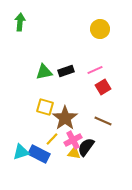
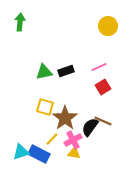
yellow circle: moved 8 px right, 3 px up
pink line: moved 4 px right, 3 px up
black semicircle: moved 4 px right, 20 px up
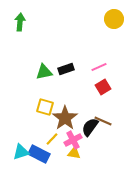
yellow circle: moved 6 px right, 7 px up
black rectangle: moved 2 px up
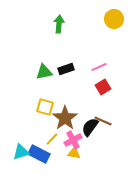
green arrow: moved 39 px right, 2 px down
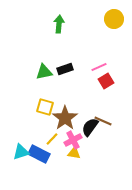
black rectangle: moved 1 px left
red square: moved 3 px right, 6 px up
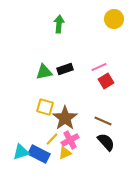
black semicircle: moved 16 px right, 15 px down; rotated 102 degrees clockwise
pink cross: moved 3 px left
yellow triangle: moved 9 px left; rotated 32 degrees counterclockwise
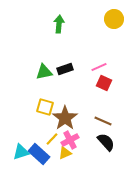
red square: moved 2 px left, 2 px down; rotated 35 degrees counterclockwise
blue rectangle: rotated 15 degrees clockwise
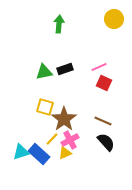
brown star: moved 1 px left, 1 px down
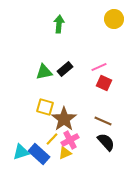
black rectangle: rotated 21 degrees counterclockwise
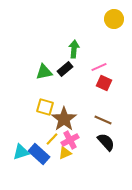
green arrow: moved 15 px right, 25 px down
brown line: moved 1 px up
